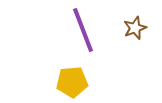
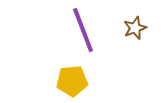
yellow pentagon: moved 1 px up
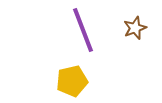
yellow pentagon: rotated 8 degrees counterclockwise
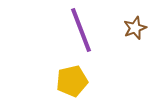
purple line: moved 2 px left
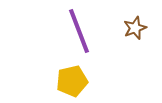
purple line: moved 2 px left, 1 px down
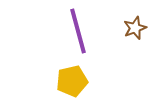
purple line: moved 1 px left; rotated 6 degrees clockwise
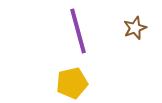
yellow pentagon: moved 2 px down
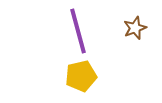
yellow pentagon: moved 9 px right, 7 px up
